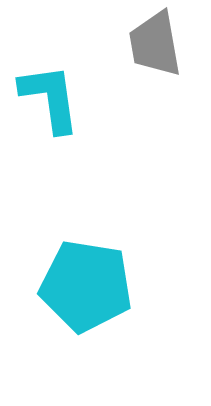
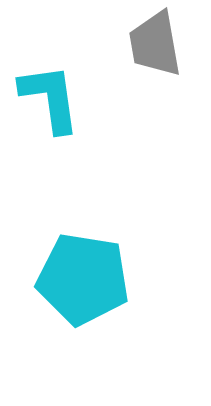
cyan pentagon: moved 3 px left, 7 px up
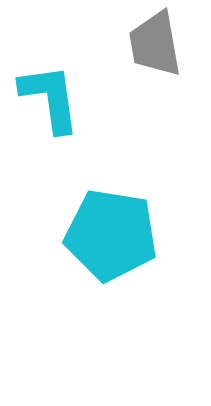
cyan pentagon: moved 28 px right, 44 px up
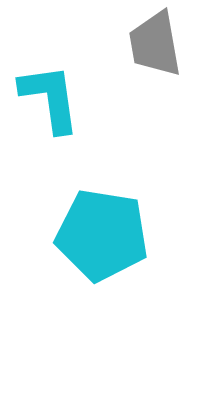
cyan pentagon: moved 9 px left
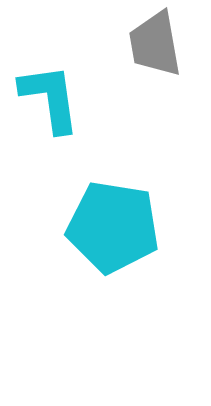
cyan pentagon: moved 11 px right, 8 px up
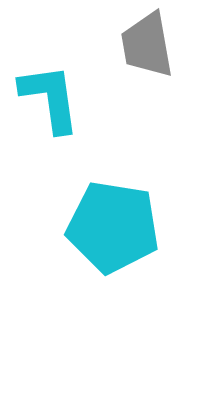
gray trapezoid: moved 8 px left, 1 px down
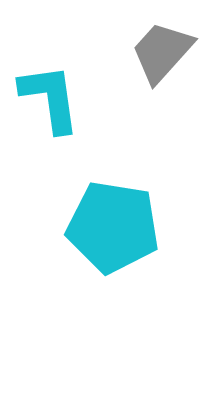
gray trapezoid: moved 15 px right, 7 px down; rotated 52 degrees clockwise
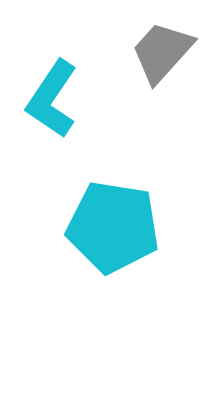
cyan L-shape: moved 2 px right, 1 px down; rotated 138 degrees counterclockwise
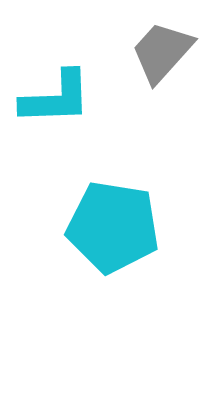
cyan L-shape: moved 4 px right, 1 px up; rotated 126 degrees counterclockwise
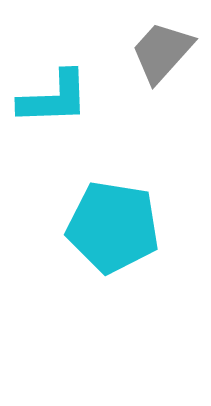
cyan L-shape: moved 2 px left
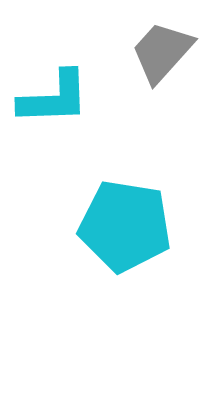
cyan pentagon: moved 12 px right, 1 px up
